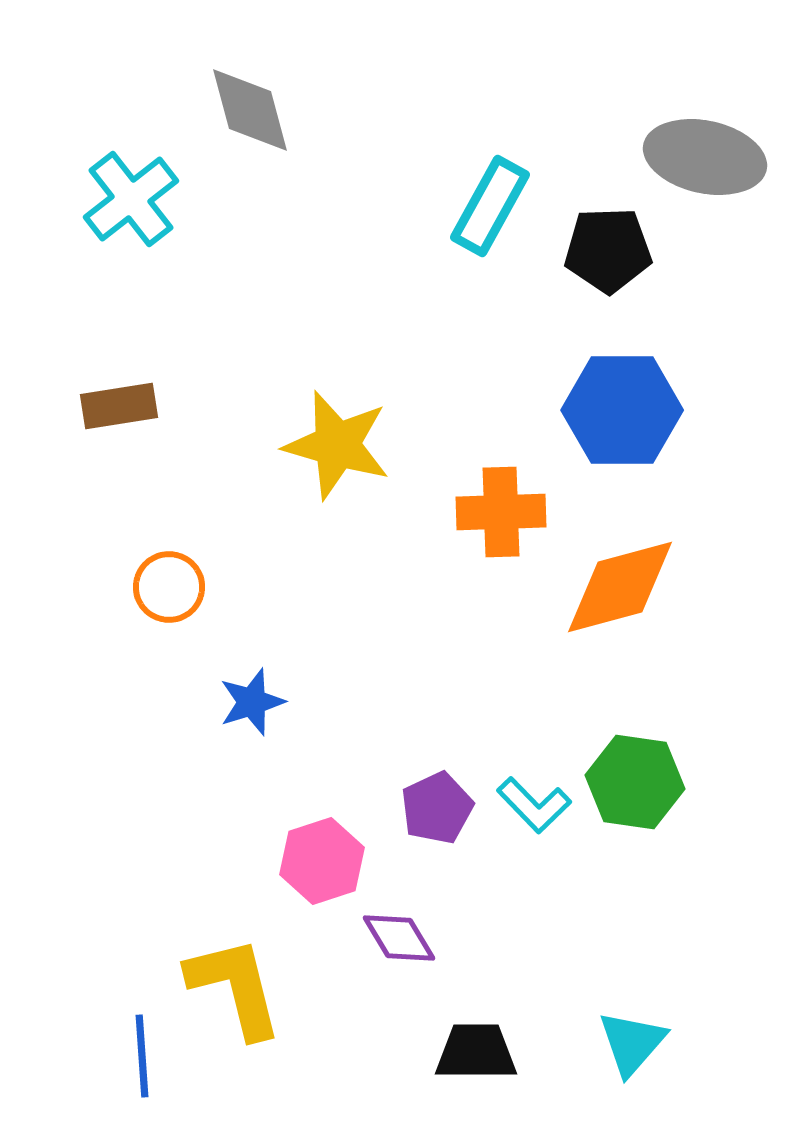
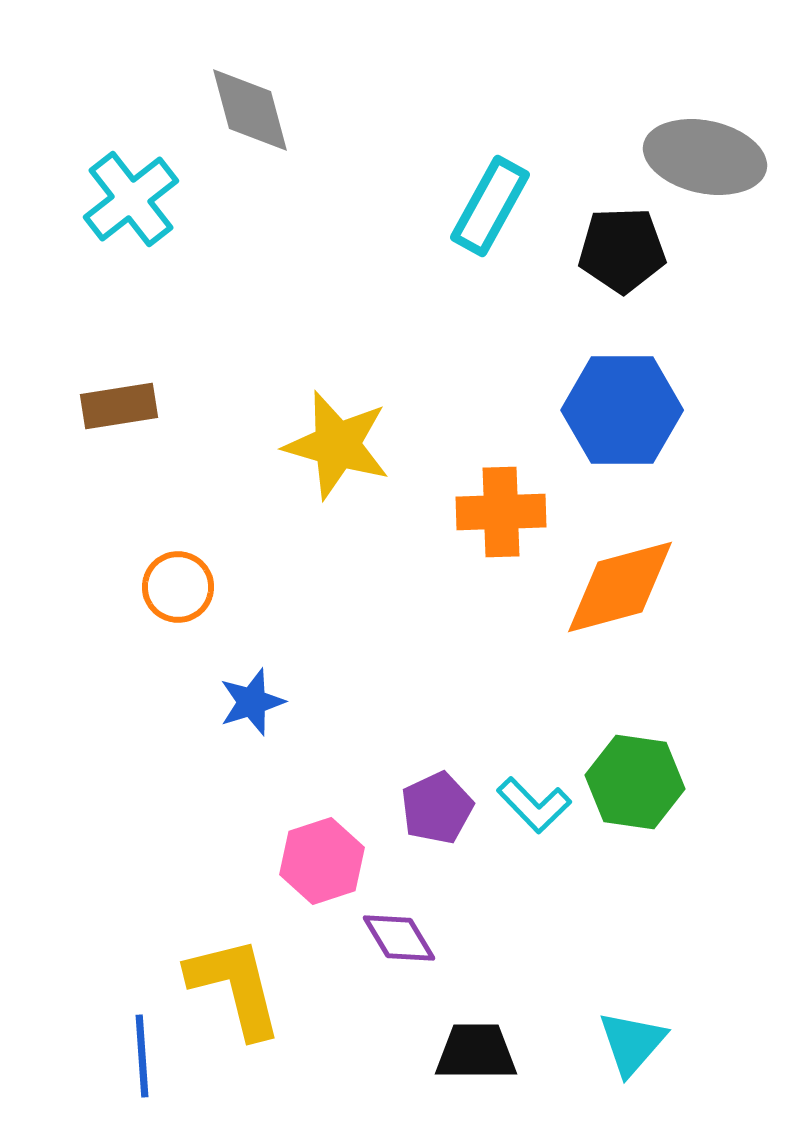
black pentagon: moved 14 px right
orange circle: moved 9 px right
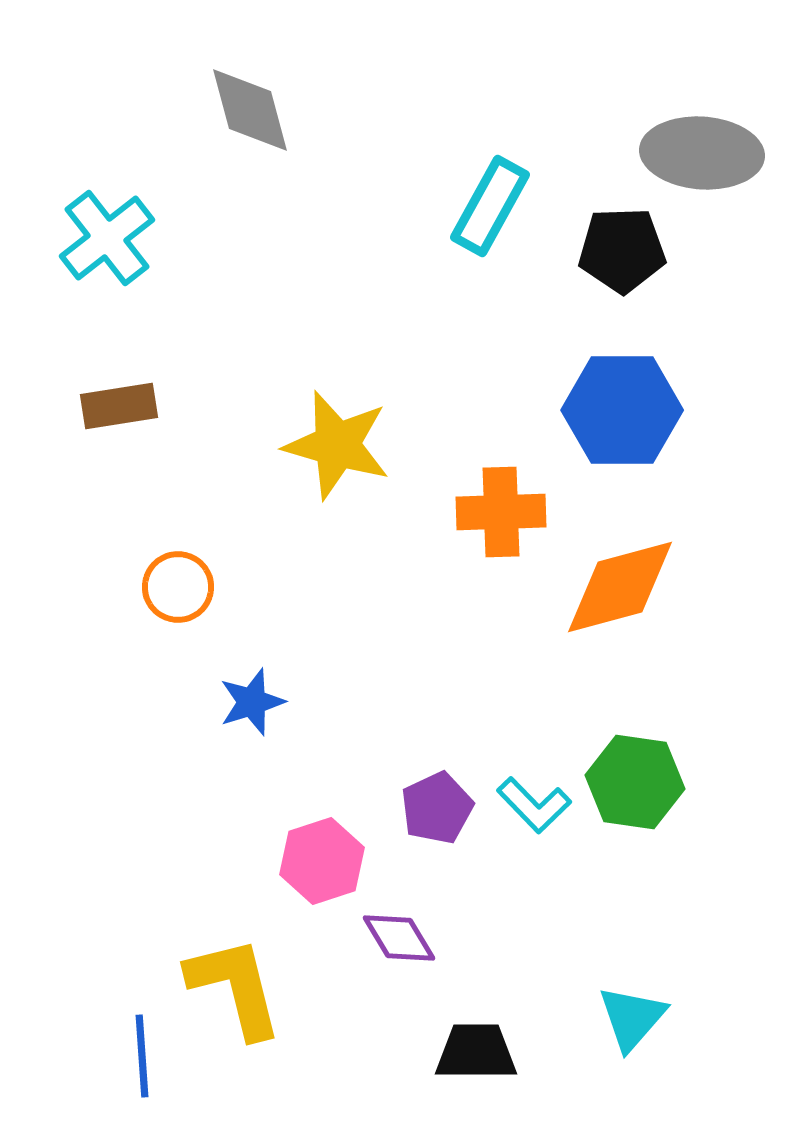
gray ellipse: moved 3 px left, 4 px up; rotated 8 degrees counterclockwise
cyan cross: moved 24 px left, 39 px down
cyan triangle: moved 25 px up
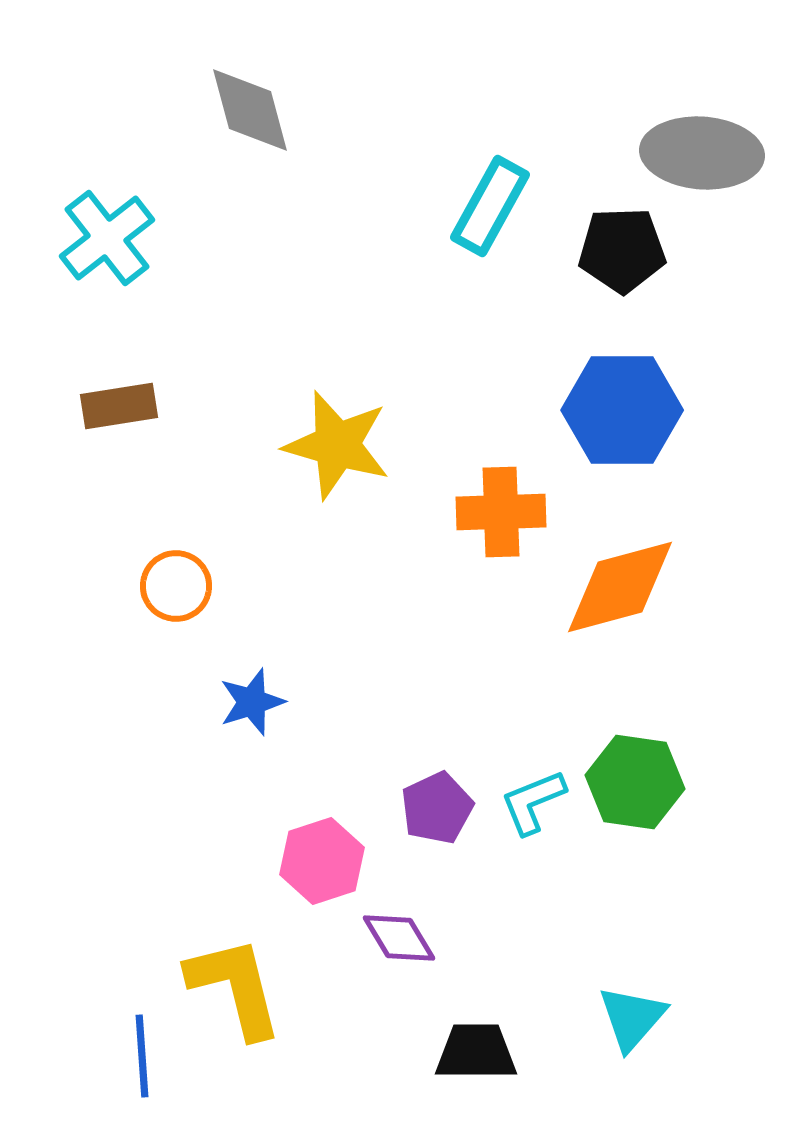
orange circle: moved 2 px left, 1 px up
cyan L-shape: moved 1 px left, 3 px up; rotated 112 degrees clockwise
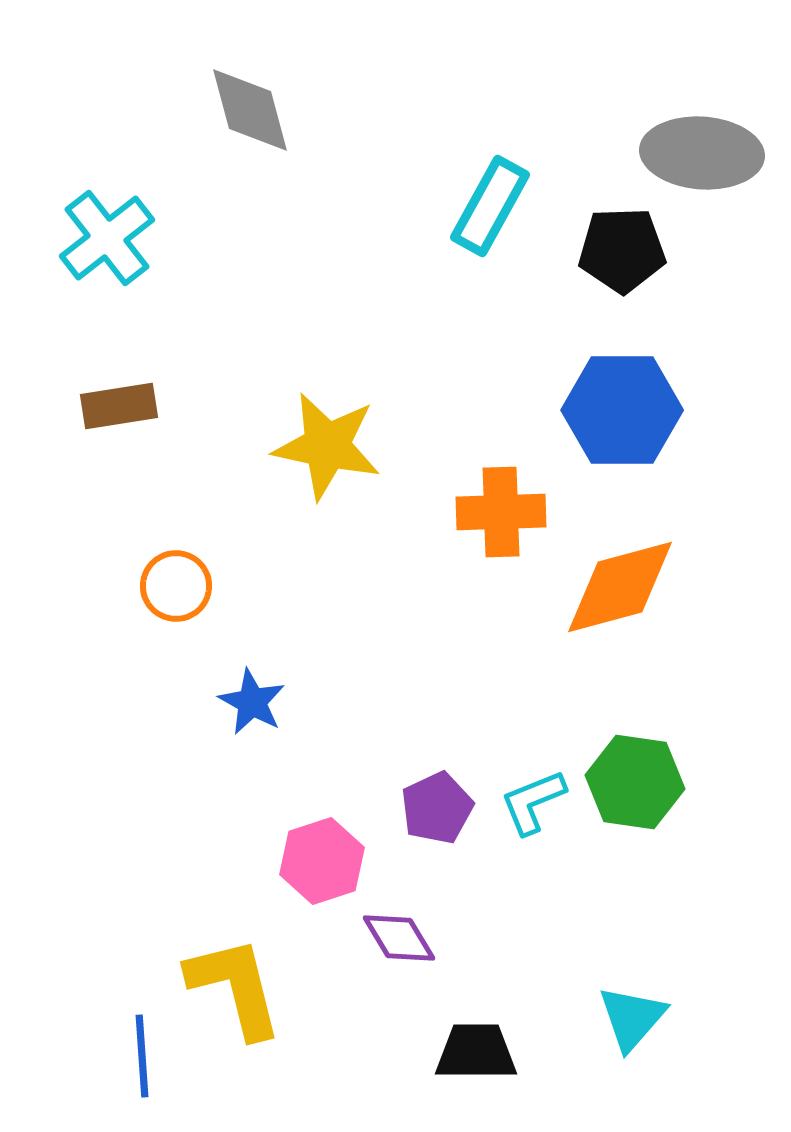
yellow star: moved 10 px left, 1 px down; rotated 4 degrees counterclockwise
blue star: rotated 26 degrees counterclockwise
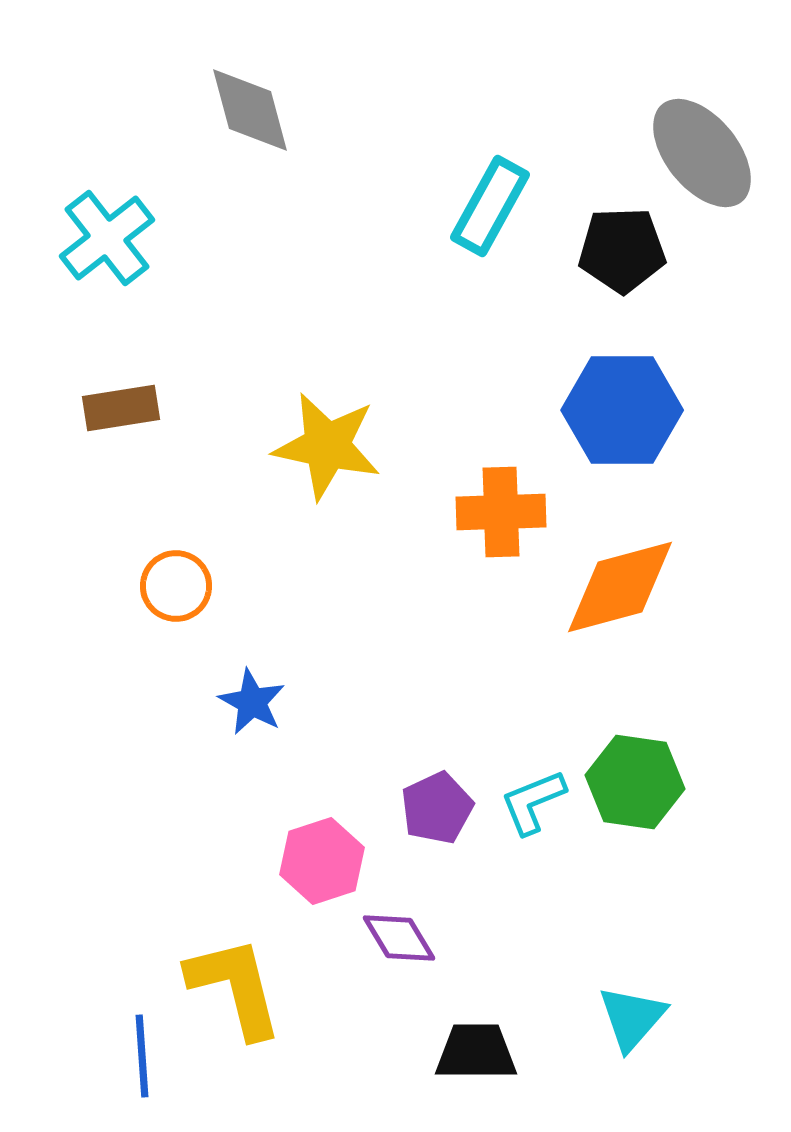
gray ellipse: rotated 47 degrees clockwise
brown rectangle: moved 2 px right, 2 px down
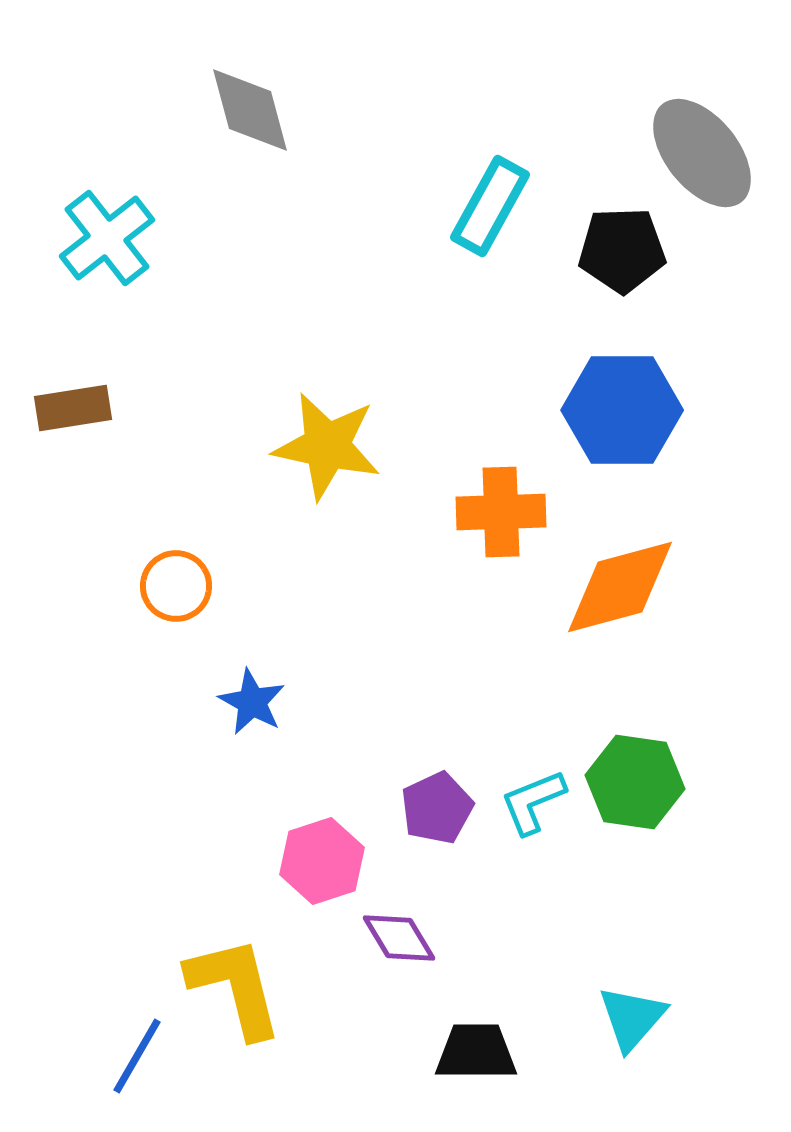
brown rectangle: moved 48 px left
blue line: moved 5 px left; rotated 34 degrees clockwise
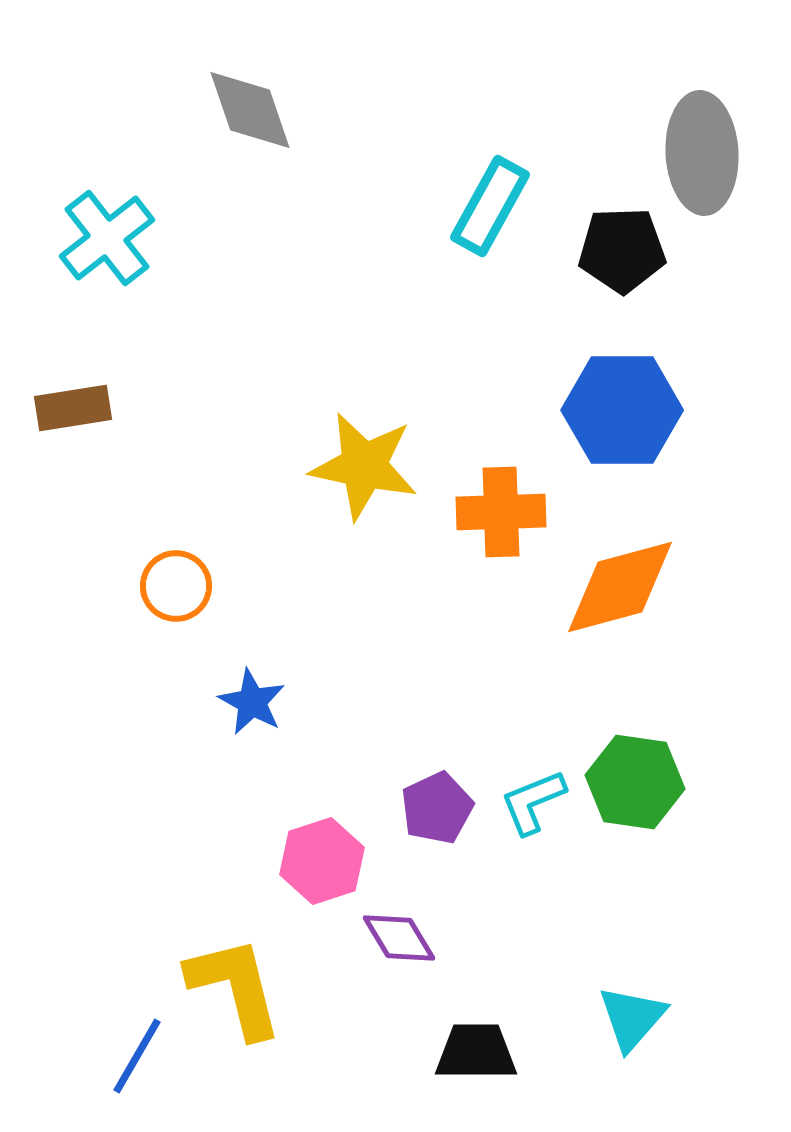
gray diamond: rotated 4 degrees counterclockwise
gray ellipse: rotated 36 degrees clockwise
yellow star: moved 37 px right, 20 px down
